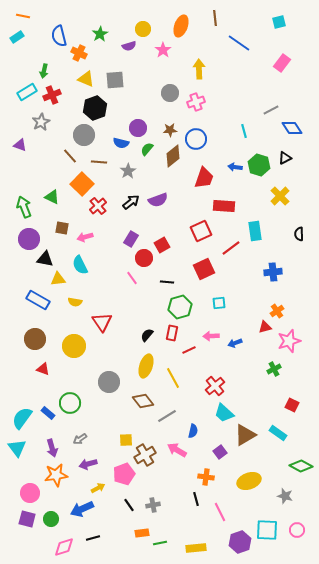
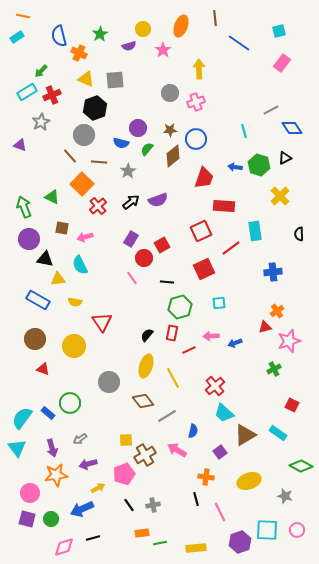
cyan square at (279, 22): moved 9 px down
green arrow at (44, 71): moved 3 px left; rotated 32 degrees clockwise
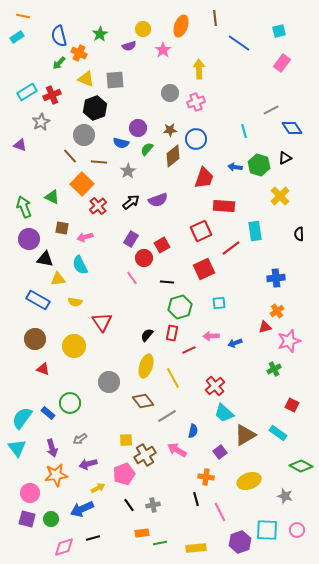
green arrow at (41, 71): moved 18 px right, 8 px up
blue cross at (273, 272): moved 3 px right, 6 px down
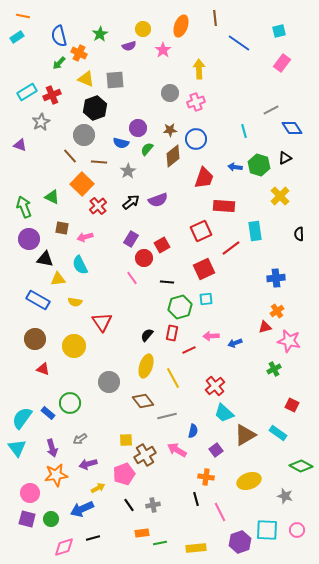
cyan square at (219, 303): moved 13 px left, 4 px up
pink star at (289, 341): rotated 30 degrees clockwise
gray line at (167, 416): rotated 18 degrees clockwise
purple square at (220, 452): moved 4 px left, 2 px up
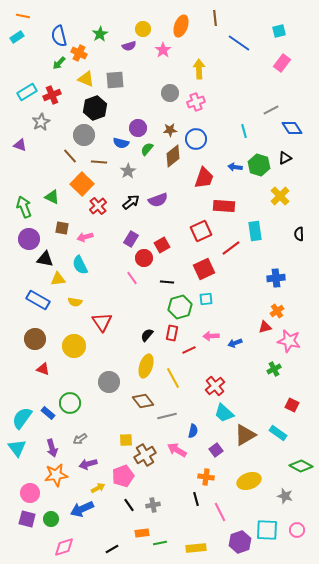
pink pentagon at (124, 474): moved 1 px left, 2 px down
black line at (93, 538): moved 19 px right, 11 px down; rotated 16 degrees counterclockwise
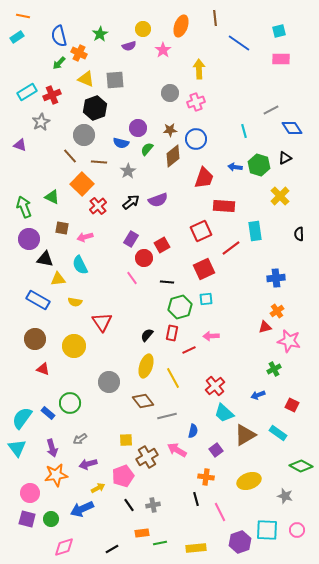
pink rectangle at (282, 63): moved 1 px left, 4 px up; rotated 54 degrees clockwise
blue arrow at (235, 343): moved 23 px right, 52 px down
brown cross at (145, 455): moved 2 px right, 2 px down
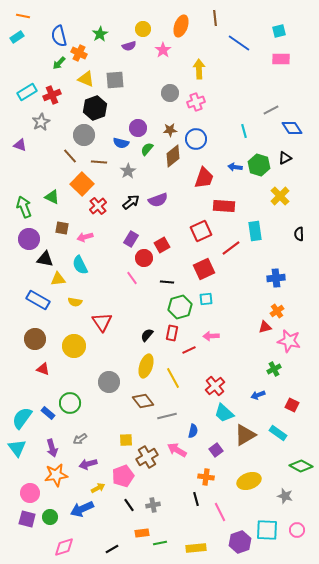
green circle at (51, 519): moved 1 px left, 2 px up
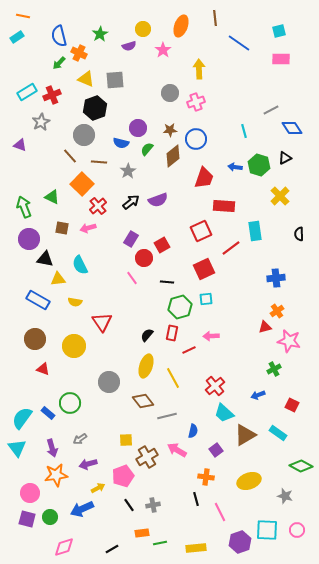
pink arrow at (85, 237): moved 3 px right, 9 px up
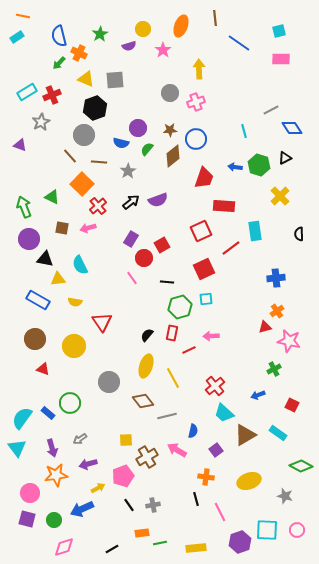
green circle at (50, 517): moved 4 px right, 3 px down
